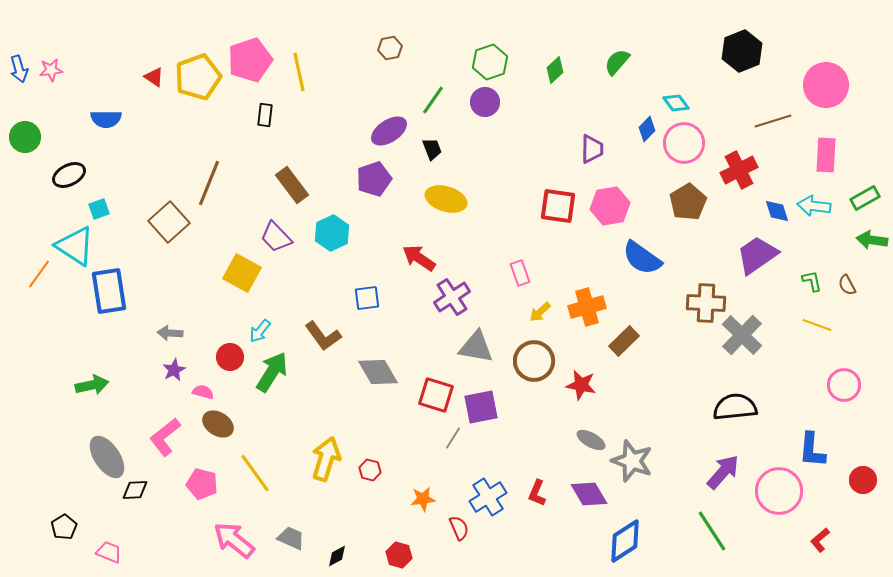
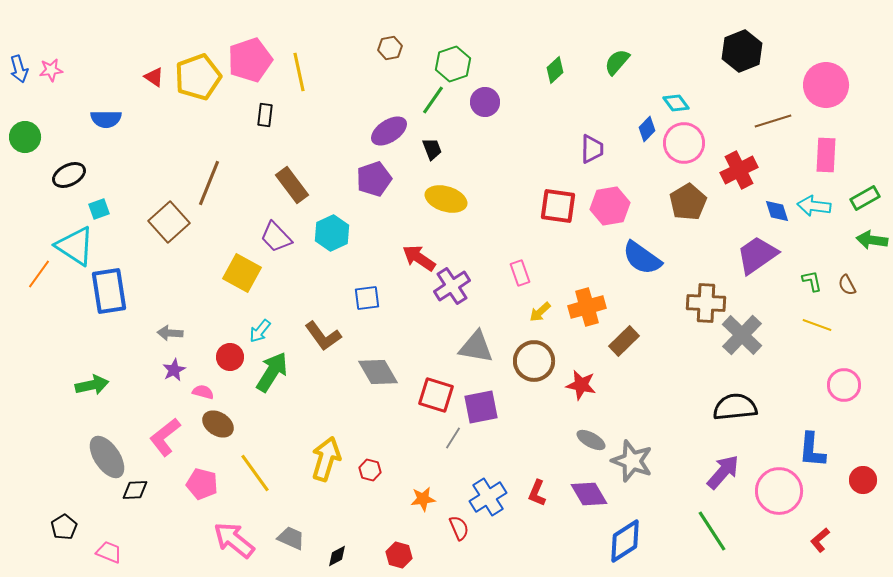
green hexagon at (490, 62): moved 37 px left, 2 px down
purple cross at (452, 297): moved 11 px up
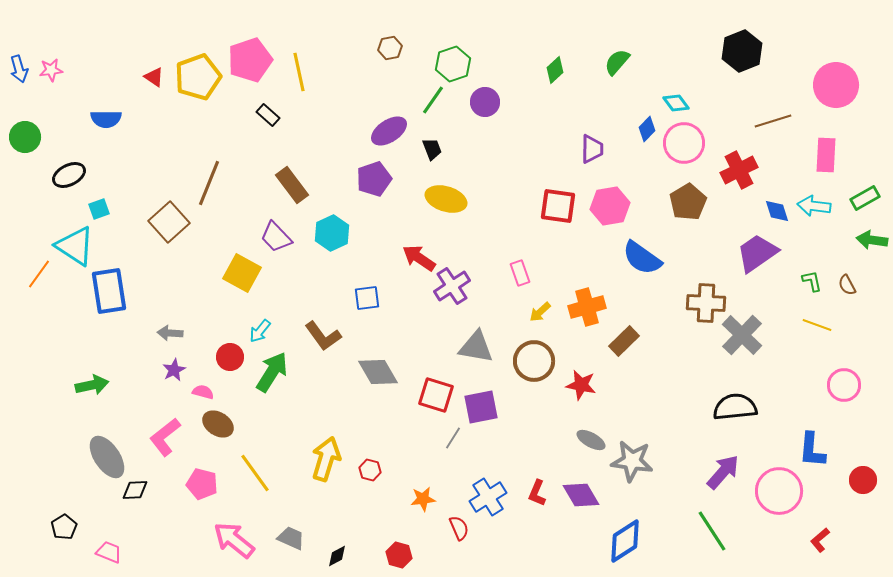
pink circle at (826, 85): moved 10 px right
black rectangle at (265, 115): moved 3 px right; rotated 55 degrees counterclockwise
purple trapezoid at (757, 255): moved 2 px up
gray star at (632, 461): rotated 12 degrees counterclockwise
purple diamond at (589, 494): moved 8 px left, 1 px down
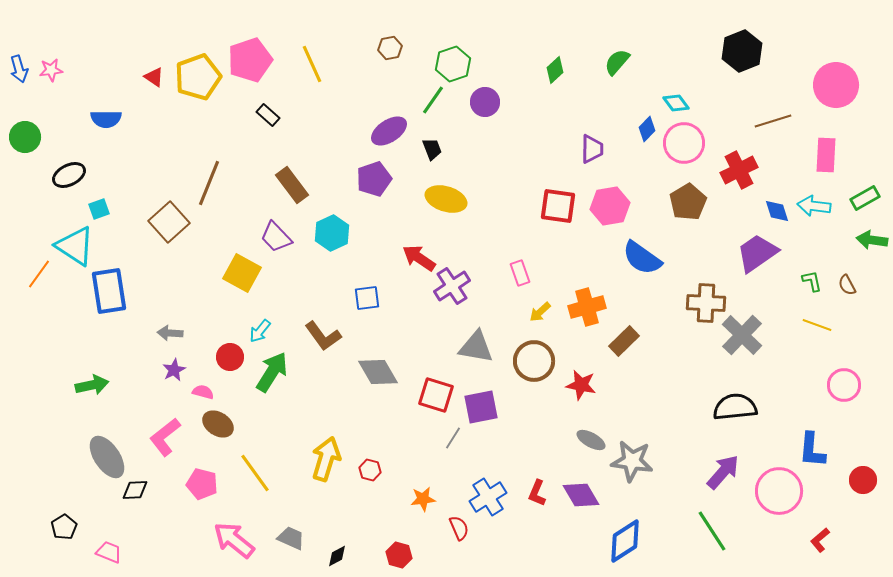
yellow line at (299, 72): moved 13 px right, 8 px up; rotated 12 degrees counterclockwise
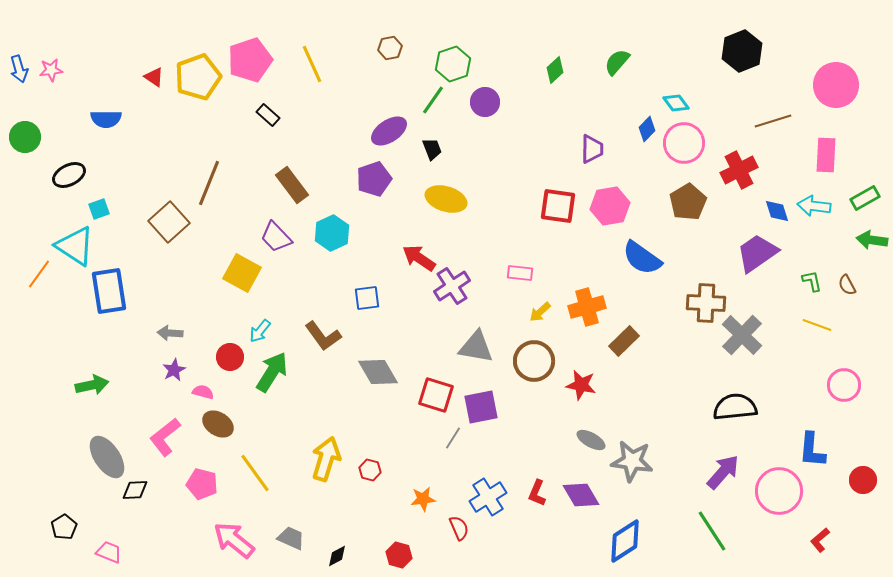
pink rectangle at (520, 273): rotated 65 degrees counterclockwise
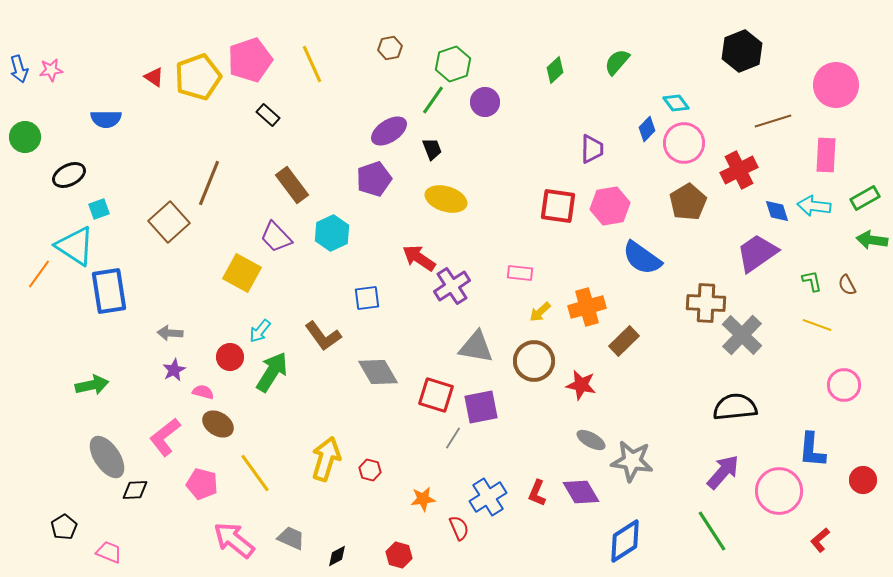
purple diamond at (581, 495): moved 3 px up
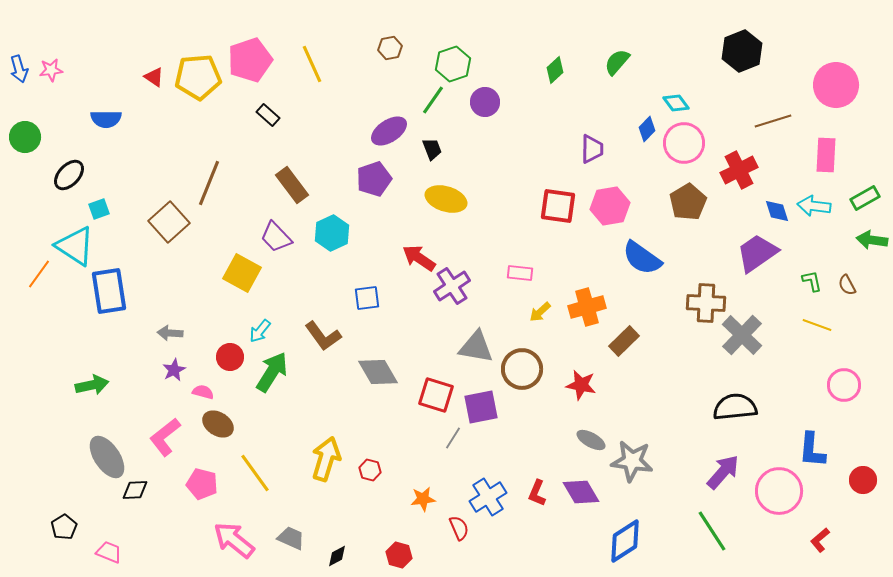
yellow pentagon at (198, 77): rotated 15 degrees clockwise
black ellipse at (69, 175): rotated 20 degrees counterclockwise
brown circle at (534, 361): moved 12 px left, 8 px down
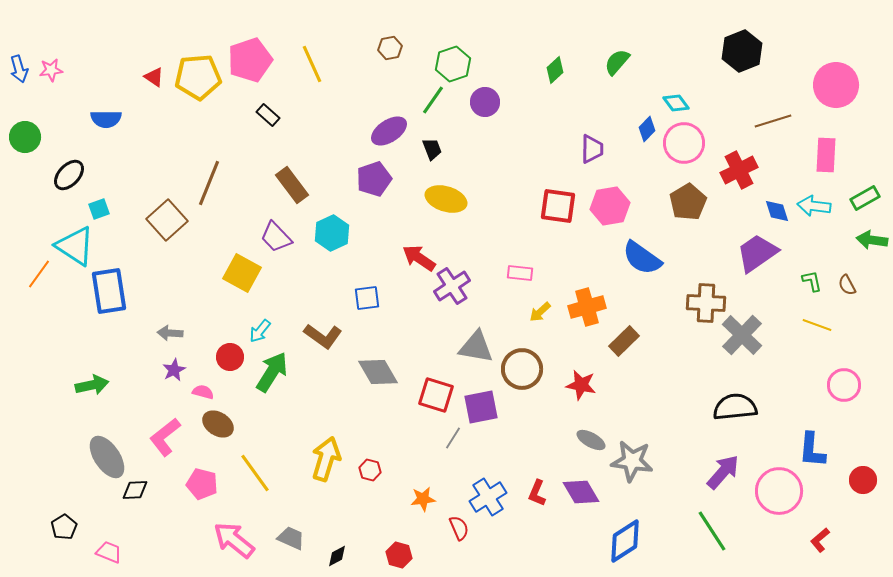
brown square at (169, 222): moved 2 px left, 2 px up
brown L-shape at (323, 336): rotated 18 degrees counterclockwise
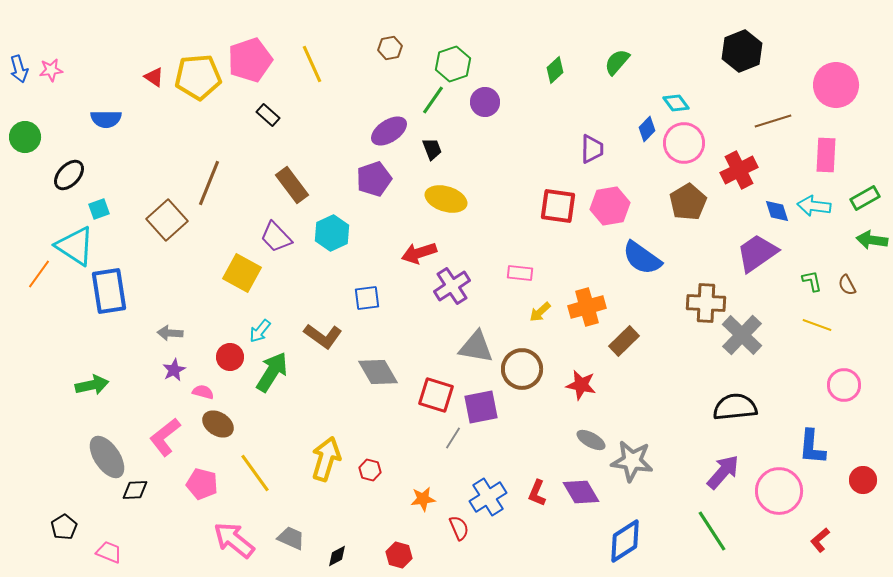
red arrow at (419, 258): moved 5 px up; rotated 52 degrees counterclockwise
blue L-shape at (812, 450): moved 3 px up
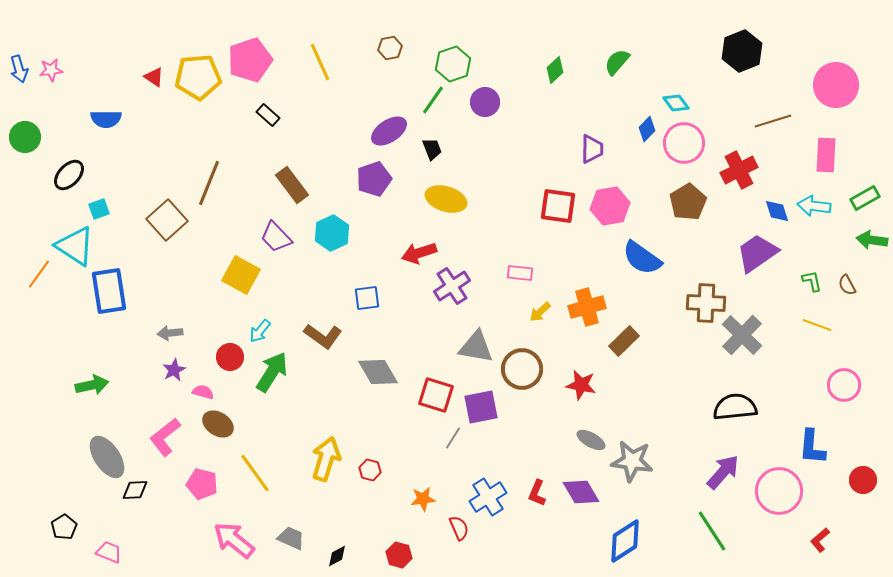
yellow line at (312, 64): moved 8 px right, 2 px up
yellow square at (242, 273): moved 1 px left, 2 px down
gray arrow at (170, 333): rotated 10 degrees counterclockwise
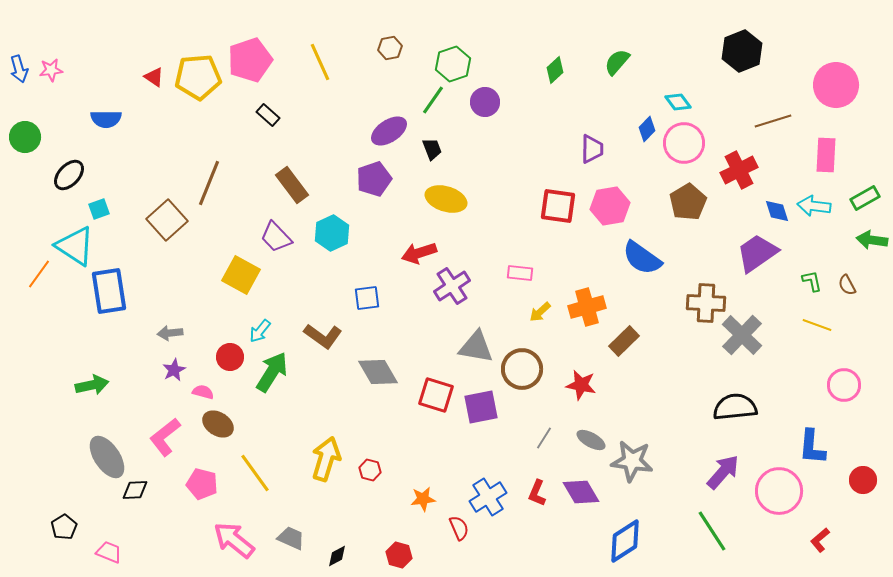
cyan diamond at (676, 103): moved 2 px right, 1 px up
gray line at (453, 438): moved 91 px right
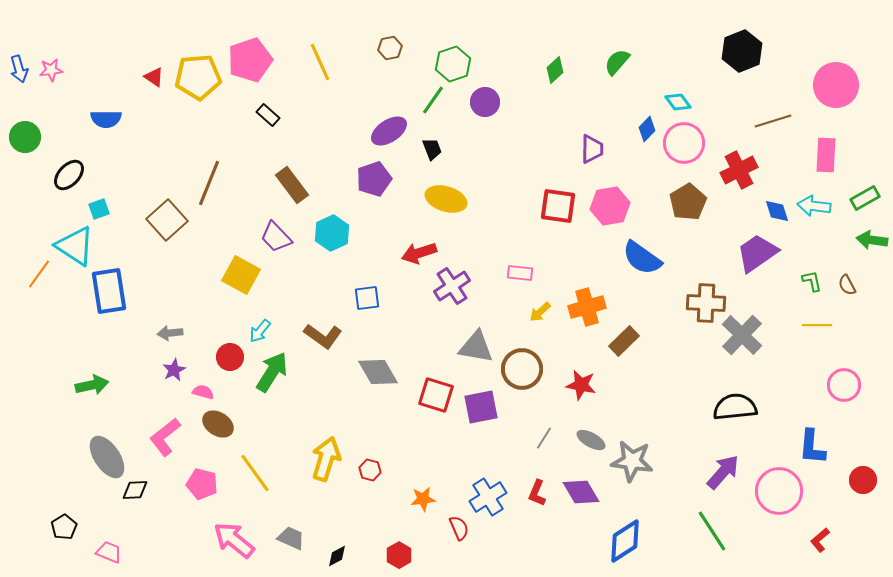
yellow line at (817, 325): rotated 20 degrees counterclockwise
red hexagon at (399, 555): rotated 15 degrees clockwise
